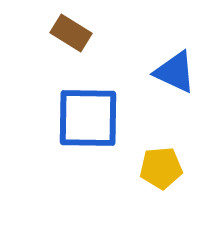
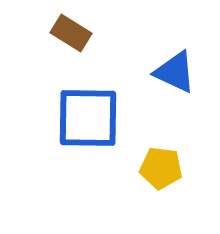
yellow pentagon: rotated 12 degrees clockwise
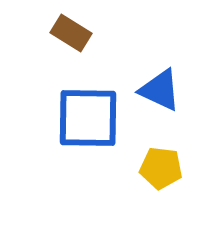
blue triangle: moved 15 px left, 18 px down
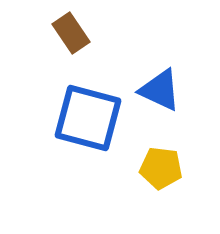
brown rectangle: rotated 24 degrees clockwise
blue square: rotated 14 degrees clockwise
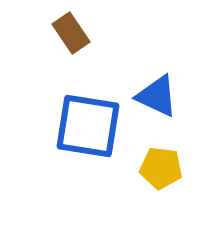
blue triangle: moved 3 px left, 6 px down
blue square: moved 8 px down; rotated 6 degrees counterclockwise
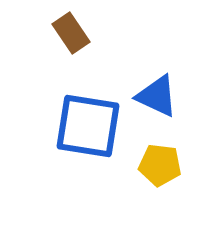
yellow pentagon: moved 1 px left, 3 px up
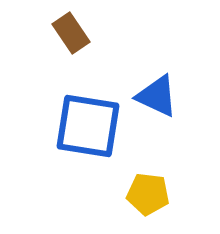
yellow pentagon: moved 12 px left, 29 px down
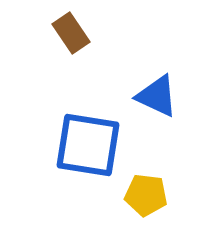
blue square: moved 19 px down
yellow pentagon: moved 2 px left, 1 px down
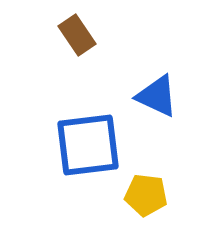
brown rectangle: moved 6 px right, 2 px down
blue square: rotated 16 degrees counterclockwise
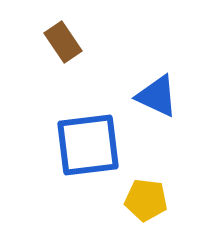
brown rectangle: moved 14 px left, 7 px down
yellow pentagon: moved 5 px down
